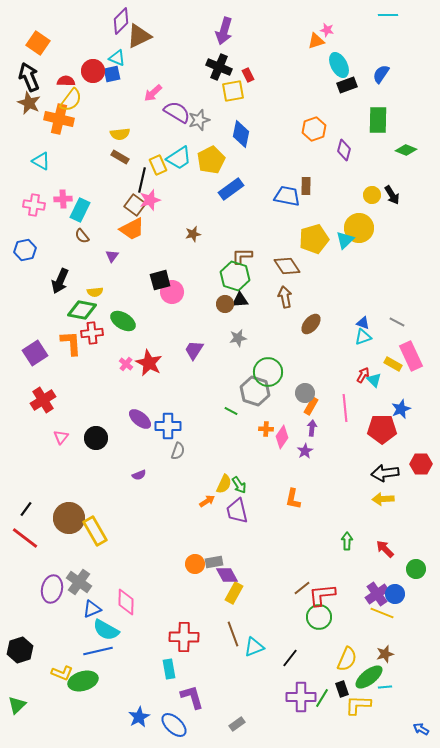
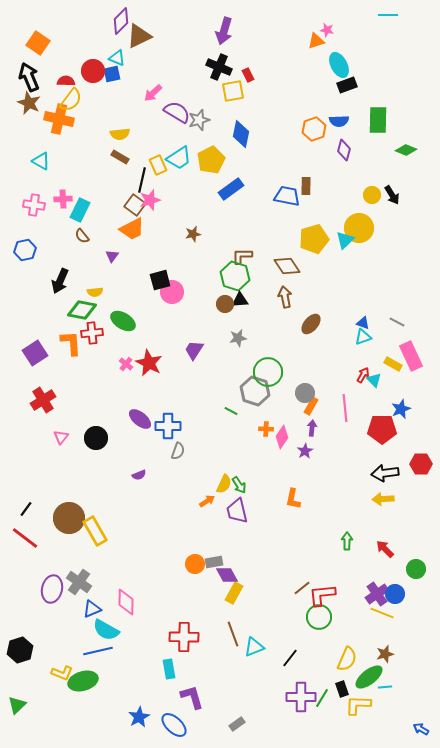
blue semicircle at (381, 74): moved 42 px left, 47 px down; rotated 126 degrees counterclockwise
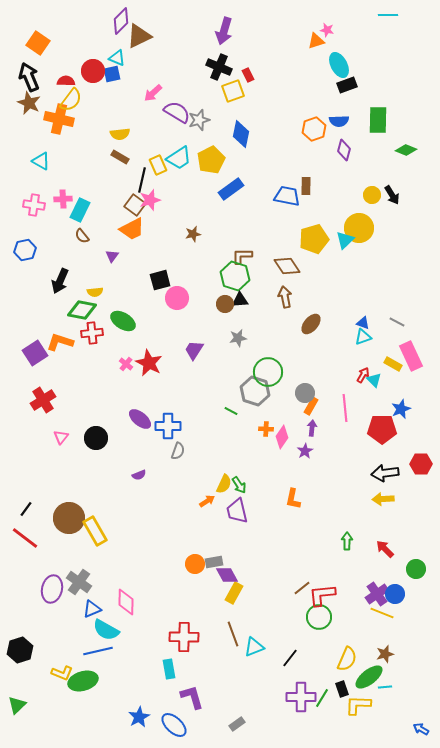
yellow square at (233, 91): rotated 10 degrees counterclockwise
pink circle at (172, 292): moved 5 px right, 6 px down
orange L-shape at (71, 343): moved 11 px left, 1 px up; rotated 68 degrees counterclockwise
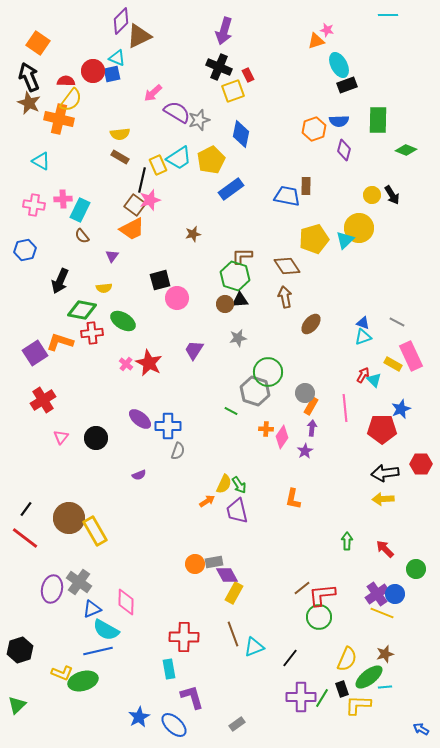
yellow semicircle at (95, 292): moved 9 px right, 4 px up
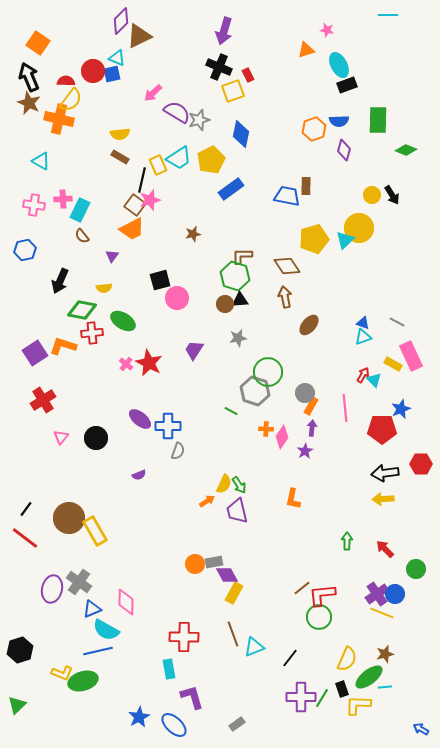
orange triangle at (316, 41): moved 10 px left, 9 px down
brown ellipse at (311, 324): moved 2 px left, 1 px down
orange L-shape at (60, 342): moved 3 px right, 4 px down
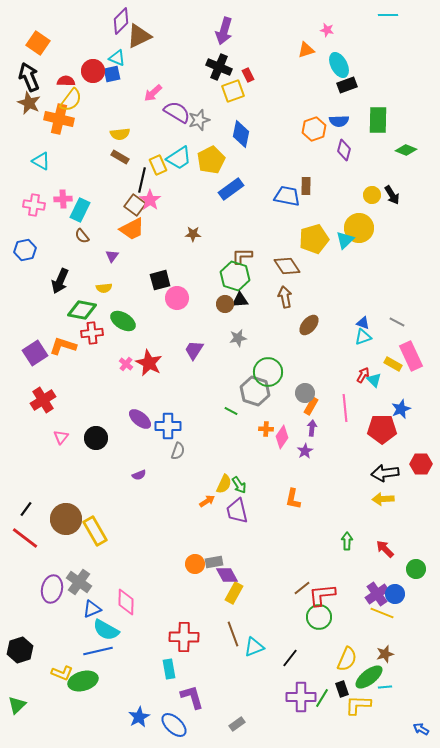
pink star at (150, 200): rotated 20 degrees counterclockwise
brown star at (193, 234): rotated 14 degrees clockwise
brown circle at (69, 518): moved 3 px left, 1 px down
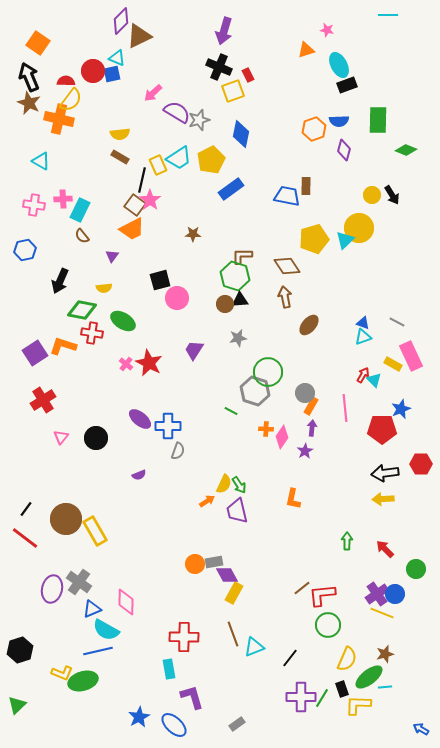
red cross at (92, 333): rotated 15 degrees clockwise
green circle at (319, 617): moved 9 px right, 8 px down
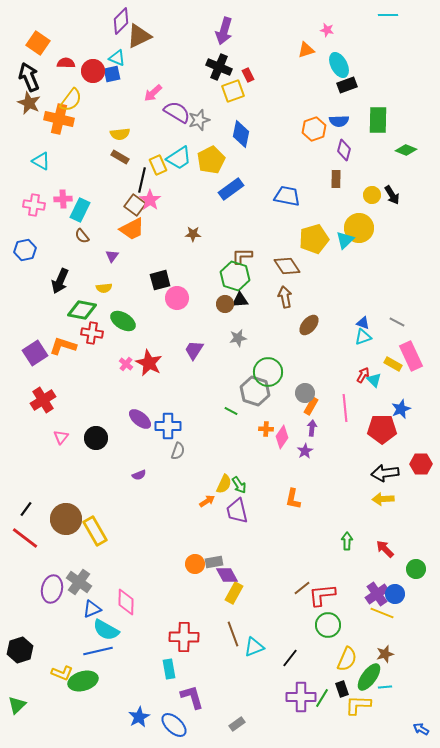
red semicircle at (66, 81): moved 18 px up
brown rectangle at (306, 186): moved 30 px right, 7 px up
green ellipse at (369, 677): rotated 16 degrees counterclockwise
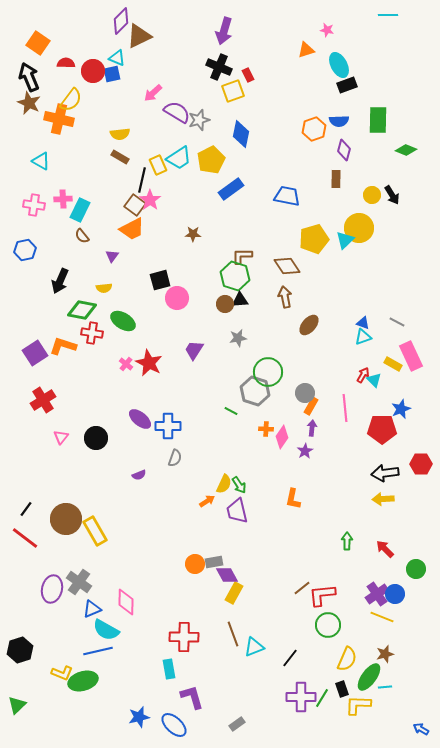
gray semicircle at (178, 451): moved 3 px left, 7 px down
yellow line at (382, 613): moved 4 px down
blue star at (139, 717): rotated 15 degrees clockwise
